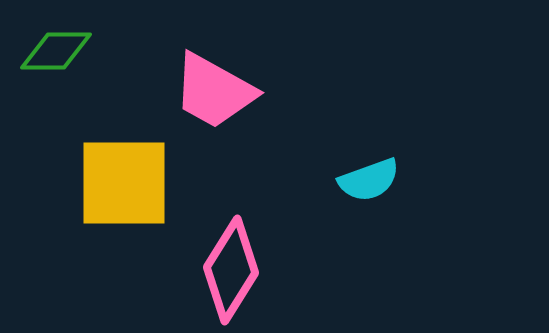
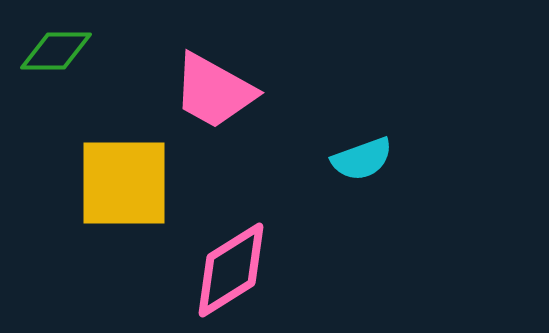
cyan semicircle: moved 7 px left, 21 px up
pink diamond: rotated 26 degrees clockwise
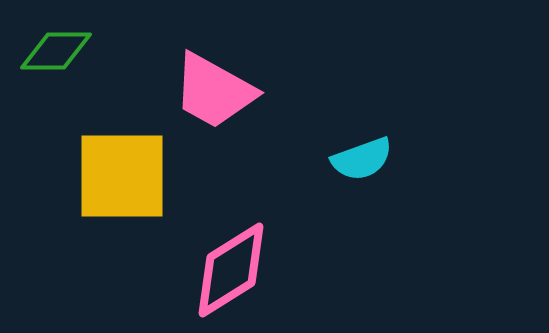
yellow square: moved 2 px left, 7 px up
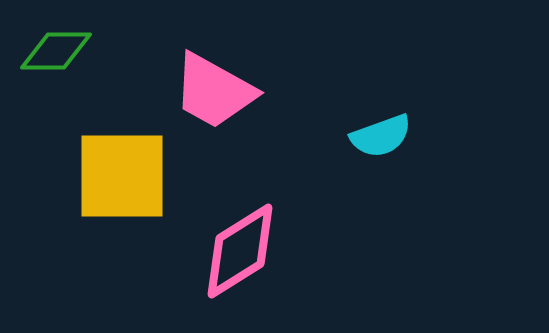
cyan semicircle: moved 19 px right, 23 px up
pink diamond: moved 9 px right, 19 px up
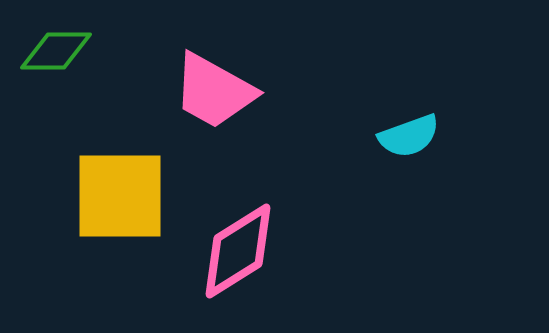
cyan semicircle: moved 28 px right
yellow square: moved 2 px left, 20 px down
pink diamond: moved 2 px left
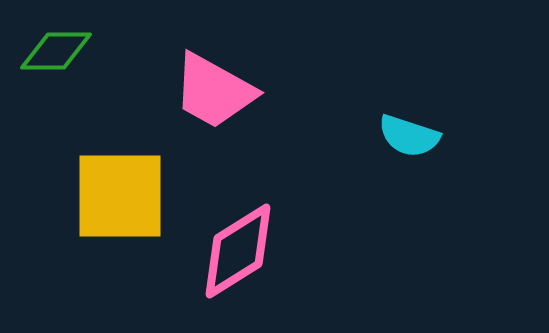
cyan semicircle: rotated 38 degrees clockwise
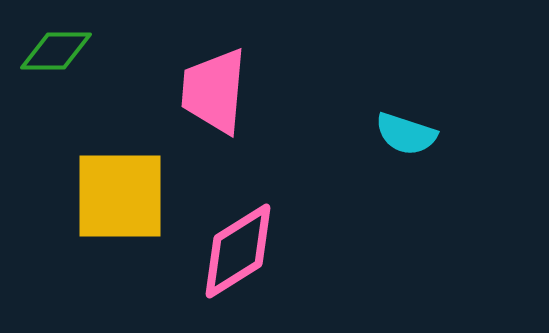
pink trapezoid: rotated 66 degrees clockwise
cyan semicircle: moved 3 px left, 2 px up
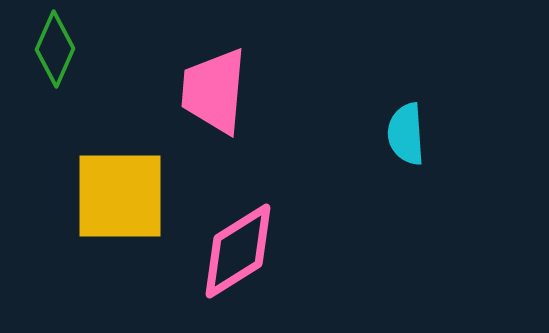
green diamond: moved 1 px left, 2 px up; rotated 66 degrees counterclockwise
cyan semicircle: rotated 68 degrees clockwise
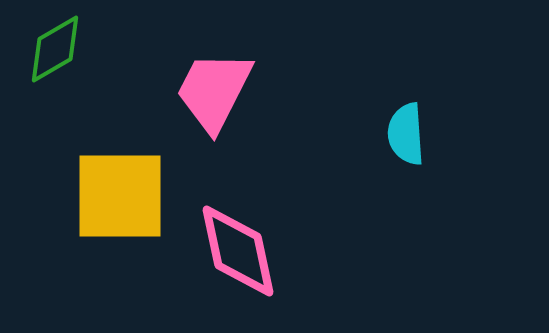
green diamond: rotated 36 degrees clockwise
pink trapezoid: rotated 22 degrees clockwise
pink diamond: rotated 70 degrees counterclockwise
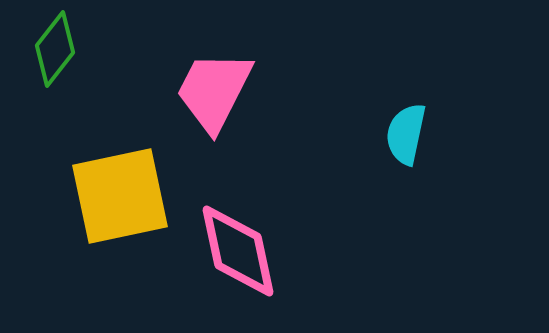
green diamond: rotated 22 degrees counterclockwise
cyan semicircle: rotated 16 degrees clockwise
yellow square: rotated 12 degrees counterclockwise
